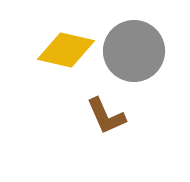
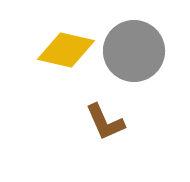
brown L-shape: moved 1 px left, 6 px down
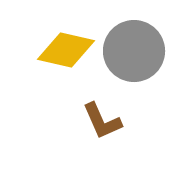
brown L-shape: moved 3 px left, 1 px up
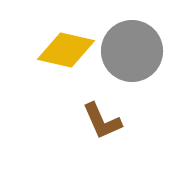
gray circle: moved 2 px left
